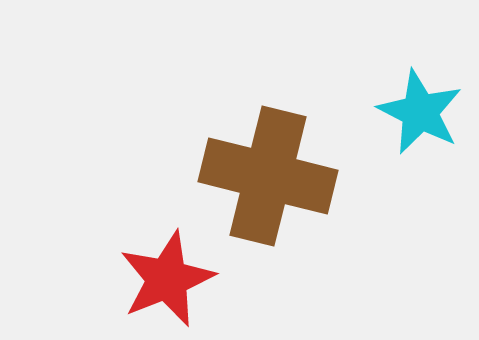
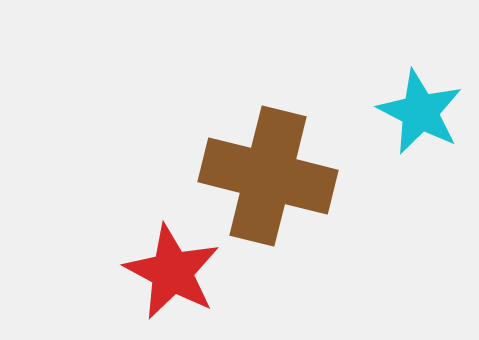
red star: moved 5 px right, 7 px up; rotated 22 degrees counterclockwise
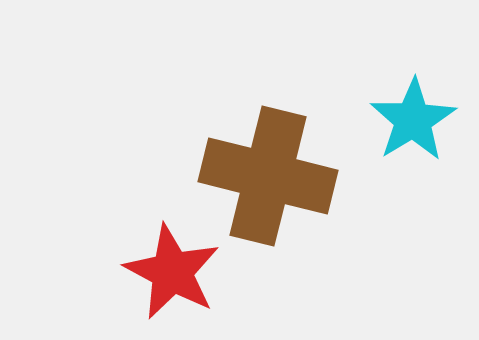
cyan star: moved 7 px left, 8 px down; rotated 14 degrees clockwise
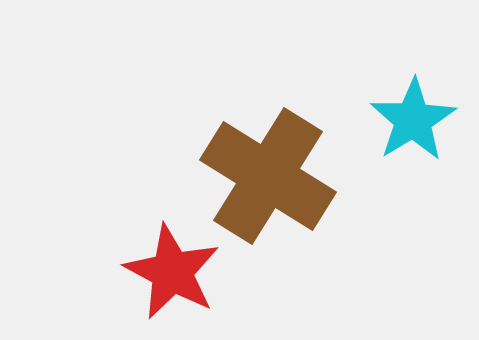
brown cross: rotated 18 degrees clockwise
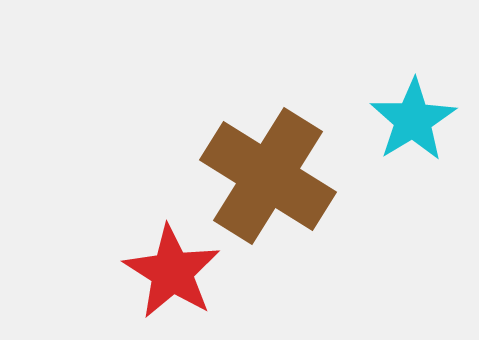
red star: rotated 4 degrees clockwise
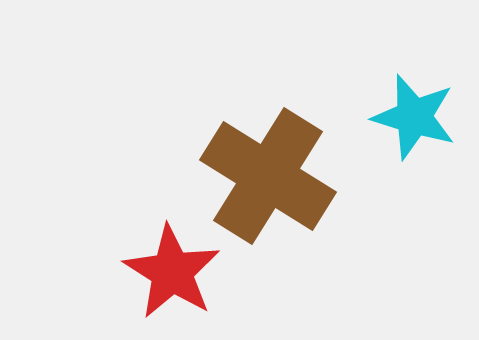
cyan star: moved 1 px right, 3 px up; rotated 24 degrees counterclockwise
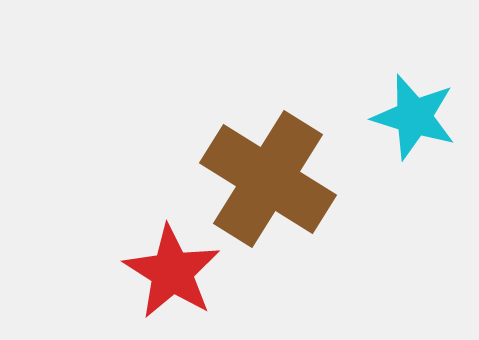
brown cross: moved 3 px down
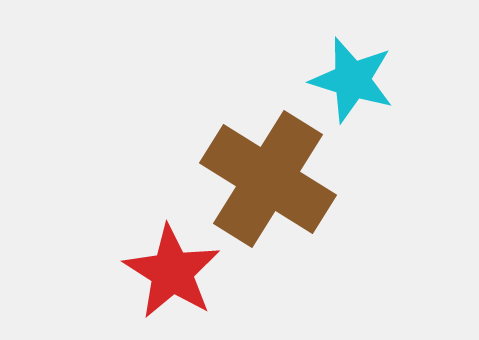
cyan star: moved 62 px left, 37 px up
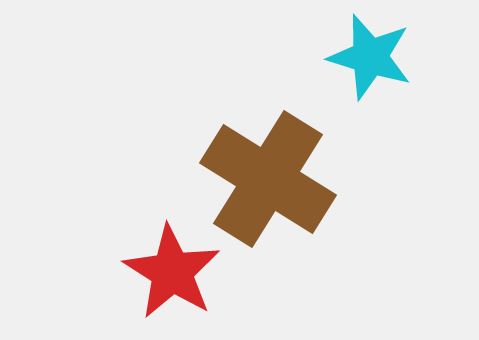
cyan star: moved 18 px right, 23 px up
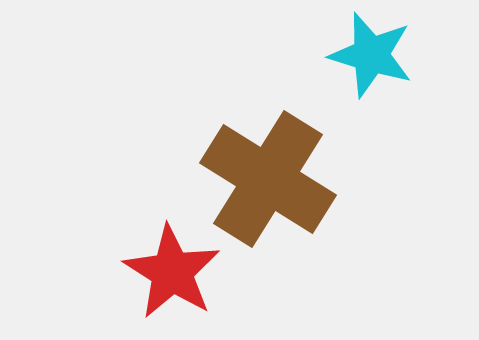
cyan star: moved 1 px right, 2 px up
